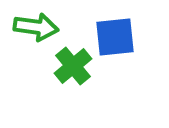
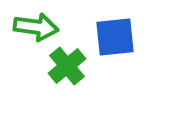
green cross: moved 6 px left
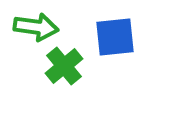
green cross: moved 3 px left
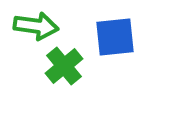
green arrow: moved 1 px up
